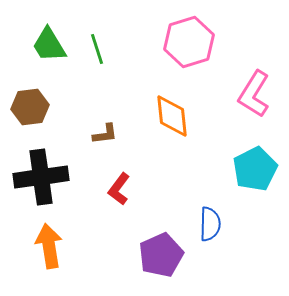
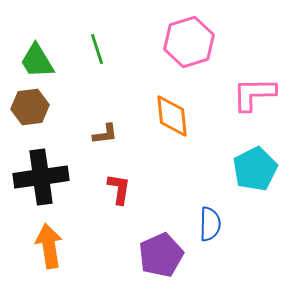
green trapezoid: moved 12 px left, 16 px down
pink L-shape: rotated 57 degrees clockwise
red L-shape: rotated 152 degrees clockwise
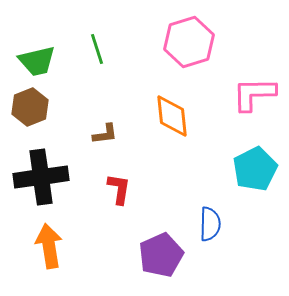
green trapezoid: rotated 72 degrees counterclockwise
brown hexagon: rotated 15 degrees counterclockwise
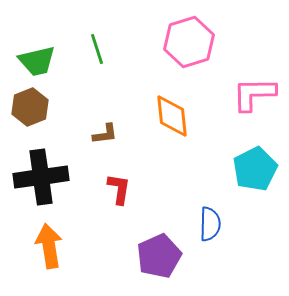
purple pentagon: moved 2 px left, 1 px down
